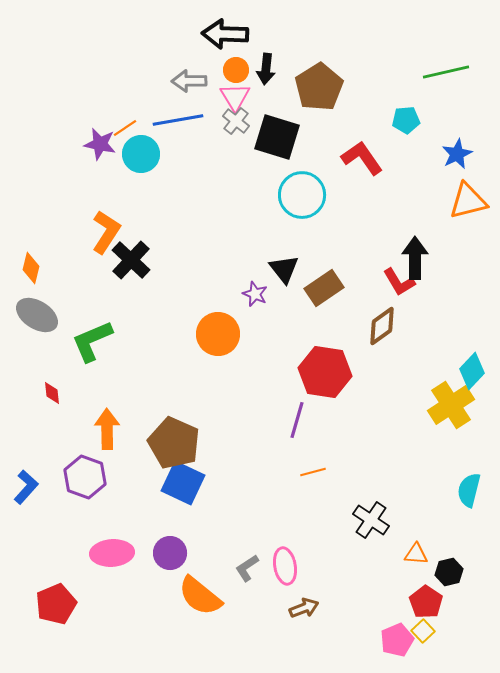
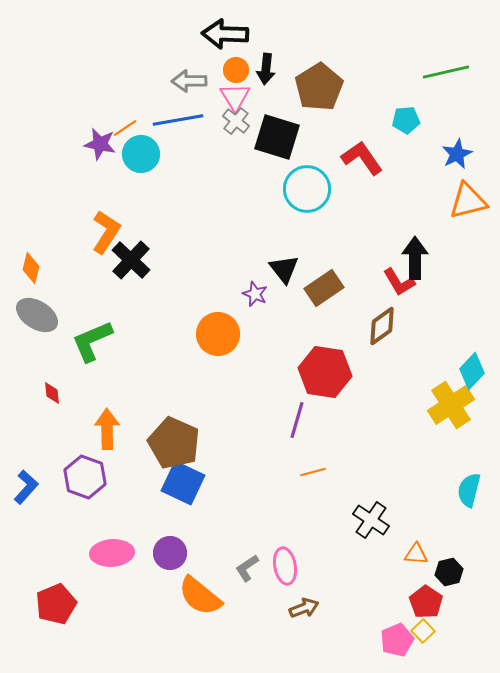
cyan circle at (302, 195): moved 5 px right, 6 px up
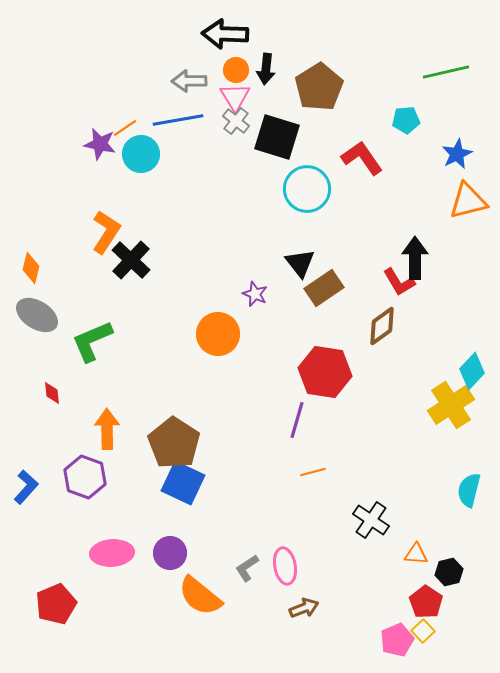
black triangle at (284, 269): moved 16 px right, 6 px up
brown pentagon at (174, 443): rotated 9 degrees clockwise
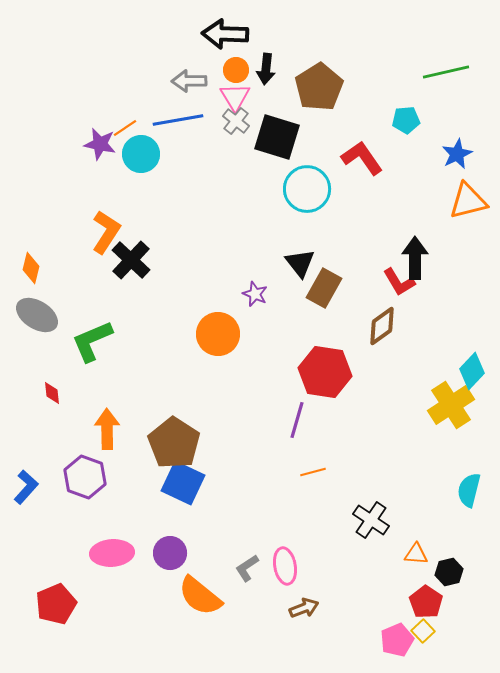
brown rectangle at (324, 288): rotated 27 degrees counterclockwise
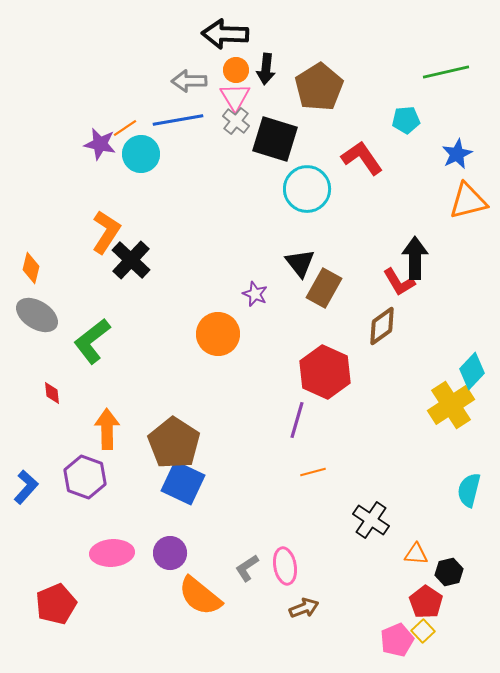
black square at (277, 137): moved 2 px left, 2 px down
green L-shape at (92, 341): rotated 15 degrees counterclockwise
red hexagon at (325, 372): rotated 15 degrees clockwise
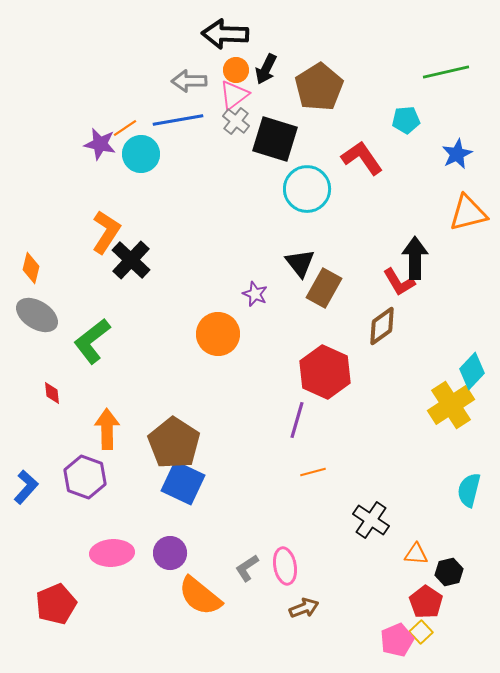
black arrow at (266, 69): rotated 20 degrees clockwise
pink triangle at (235, 97): moved 1 px left, 2 px up; rotated 24 degrees clockwise
orange triangle at (468, 201): moved 12 px down
yellow square at (423, 631): moved 2 px left, 1 px down
